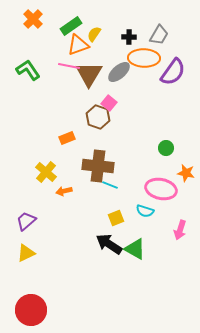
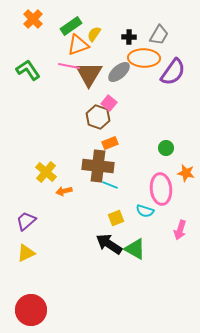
orange rectangle: moved 43 px right, 5 px down
pink ellipse: rotated 72 degrees clockwise
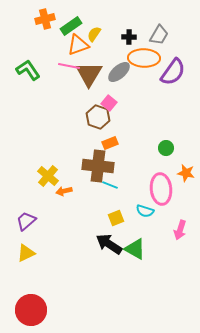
orange cross: moved 12 px right; rotated 30 degrees clockwise
yellow cross: moved 2 px right, 4 px down
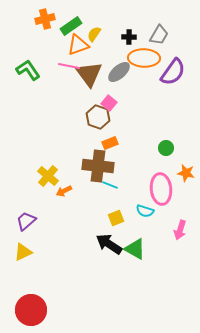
brown triangle: rotated 8 degrees counterclockwise
orange arrow: rotated 14 degrees counterclockwise
yellow triangle: moved 3 px left, 1 px up
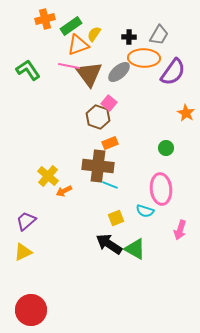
orange star: moved 60 px up; rotated 18 degrees clockwise
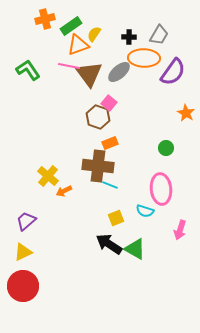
red circle: moved 8 px left, 24 px up
